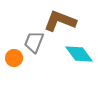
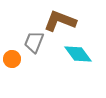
cyan diamond: moved 1 px left
orange circle: moved 2 px left, 1 px down
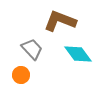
gray trapezoid: moved 2 px left, 7 px down; rotated 115 degrees clockwise
orange circle: moved 9 px right, 16 px down
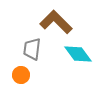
brown L-shape: moved 4 px left, 1 px down; rotated 24 degrees clockwise
gray trapezoid: rotated 130 degrees counterclockwise
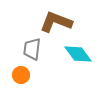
brown L-shape: rotated 24 degrees counterclockwise
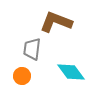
cyan diamond: moved 7 px left, 18 px down
orange circle: moved 1 px right, 1 px down
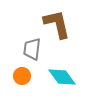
brown L-shape: moved 1 px right, 2 px down; rotated 56 degrees clockwise
cyan diamond: moved 9 px left, 5 px down
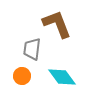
brown L-shape: rotated 8 degrees counterclockwise
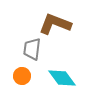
brown L-shape: moved 2 px left; rotated 48 degrees counterclockwise
cyan diamond: moved 1 px down
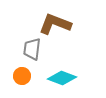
cyan diamond: rotated 32 degrees counterclockwise
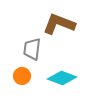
brown L-shape: moved 4 px right
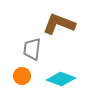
cyan diamond: moved 1 px left, 1 px down
